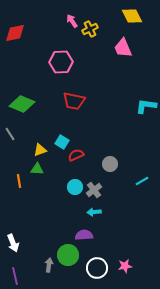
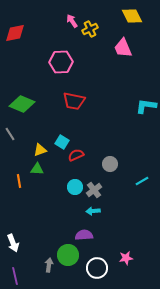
cyan arrow: moved 1 px left, 1 px up
pink star: moved 1 px right, 8 px up
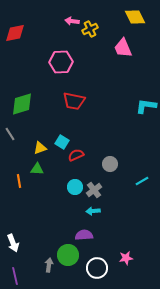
yellow diamond: moved 3 px right, 1 px down
pink arrow: rotated 48 degrees counterclockwise
green diamond: rotated 40 degrees counterclockwise
yellow triangle: moved 2 px up
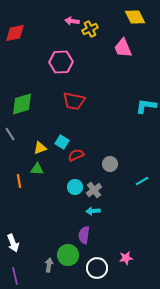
purple semicircle: rotated 78 degrees counterclockwise
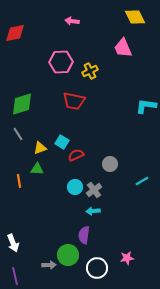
yellow cross: moved 42 px down
gray line: moved 8 px right
pink star: moved 1 px right
gray arrow: rotated 80 degrees clockwise
